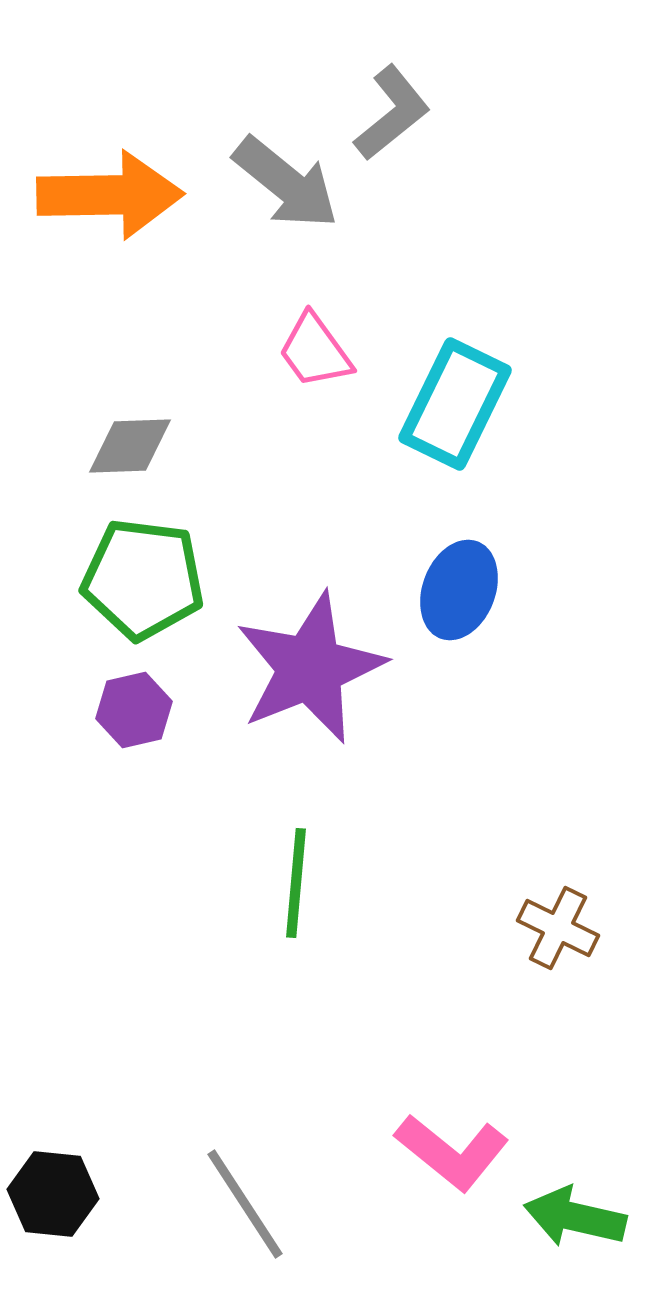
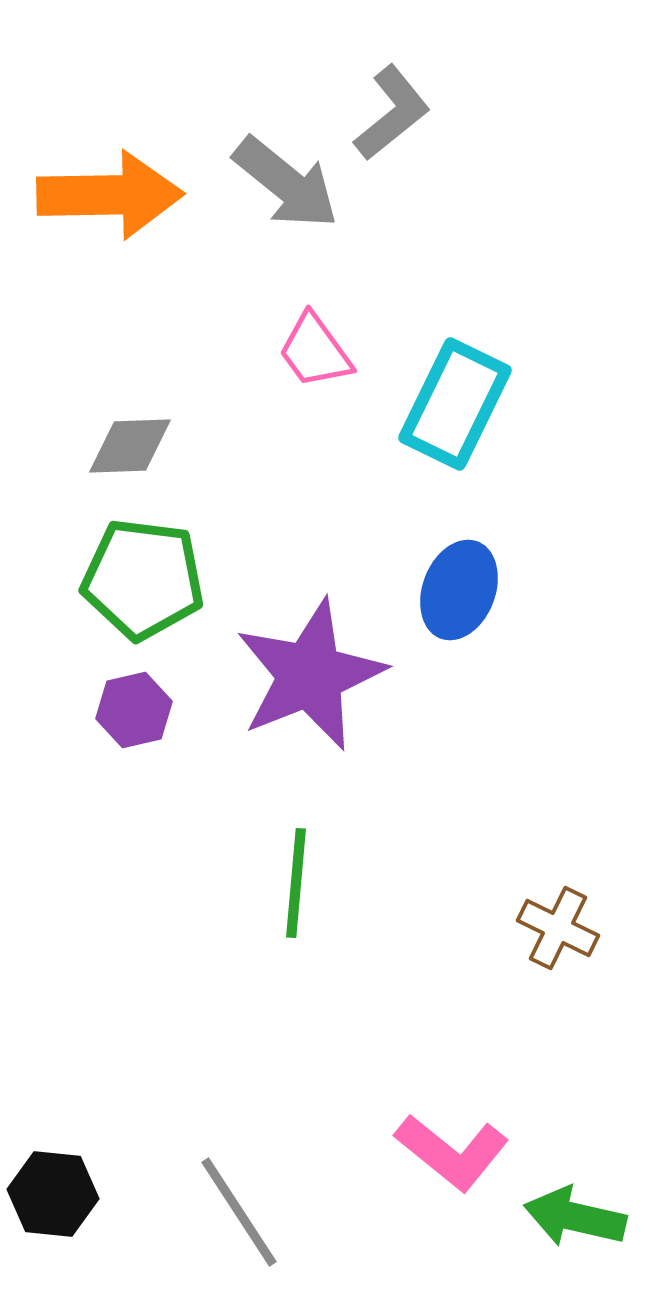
purple star: moved 7 px down
gray line: moved 6 px left, 8 px down
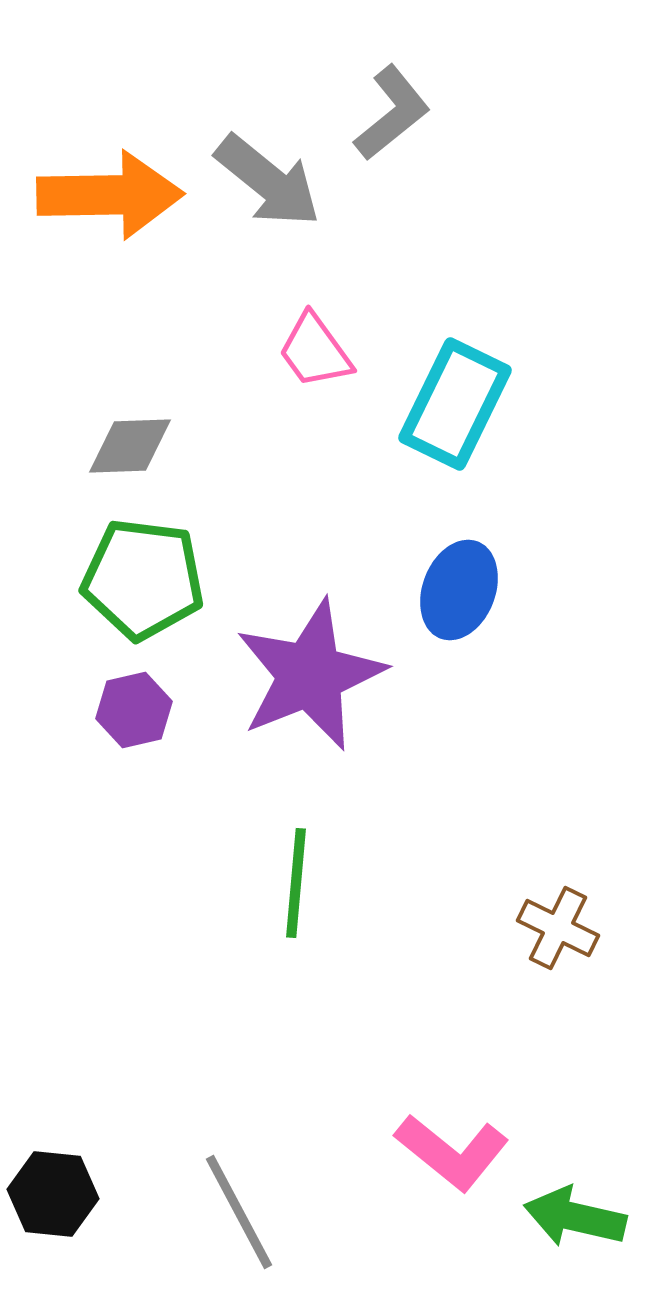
gray arrow: moved 18 px left, 2 px up
gray line: rotated 5 degrees clockwise
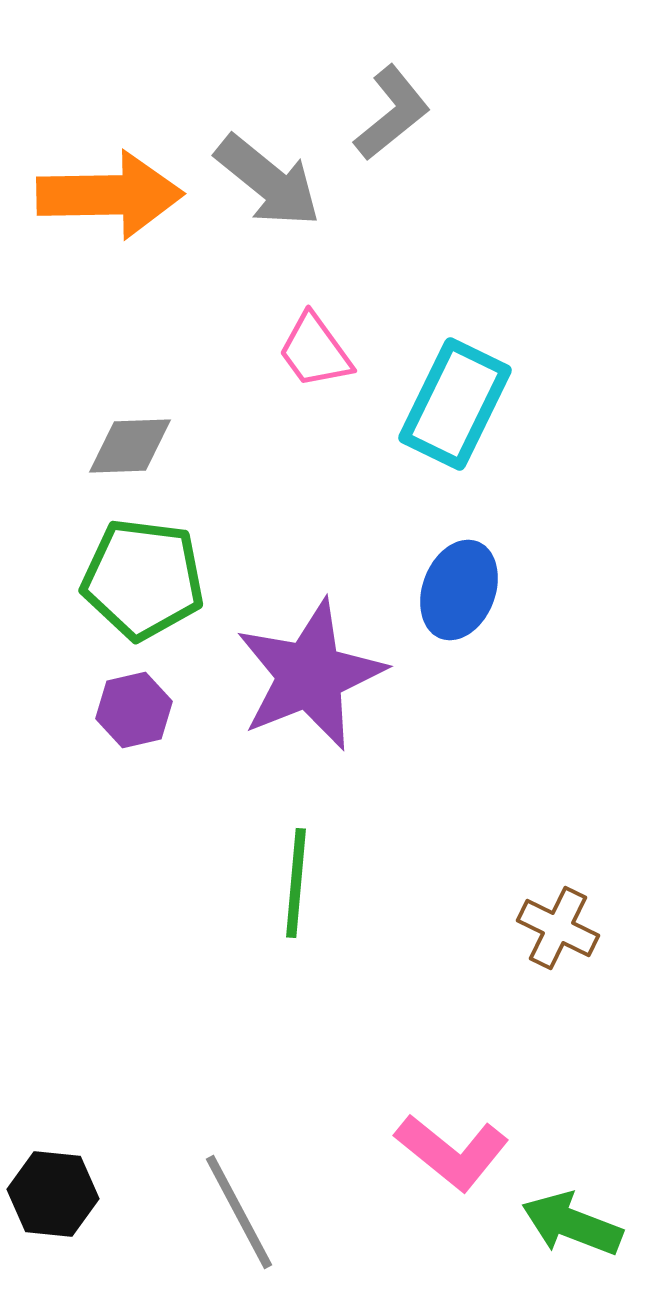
green arrow: moved 3 px left, 7 px down; rotated 8 degrees clockwise
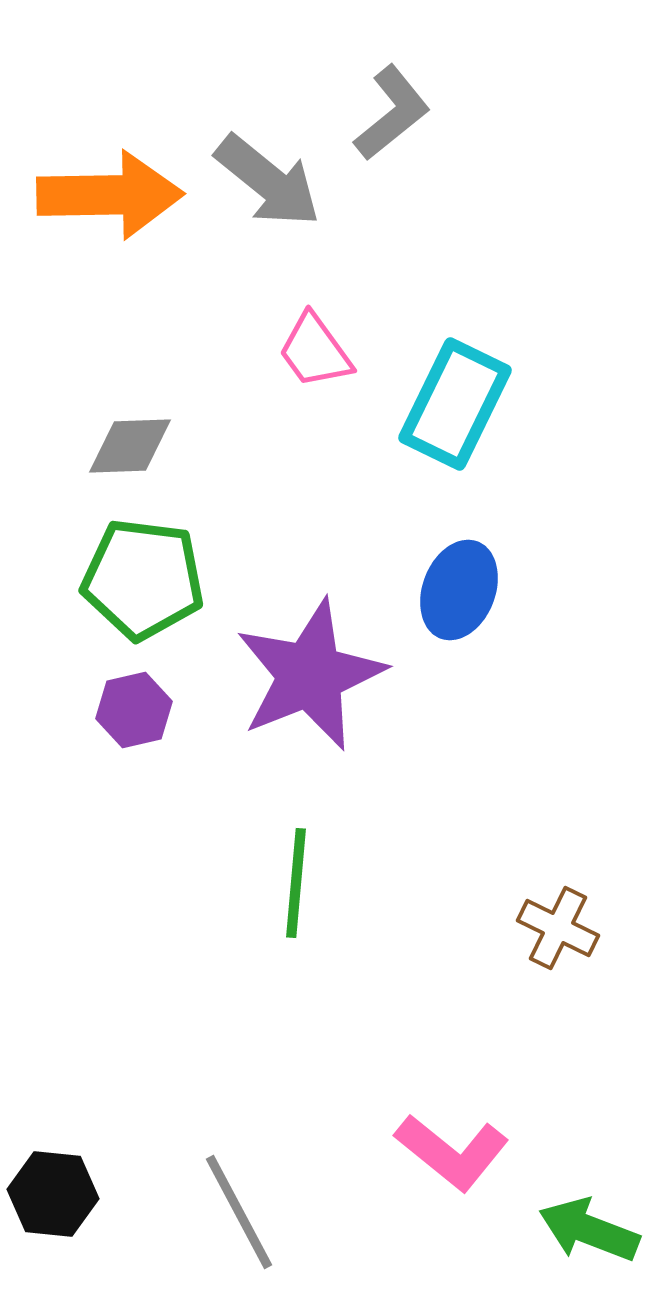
green arrow: moved 17 px right, 6 px down
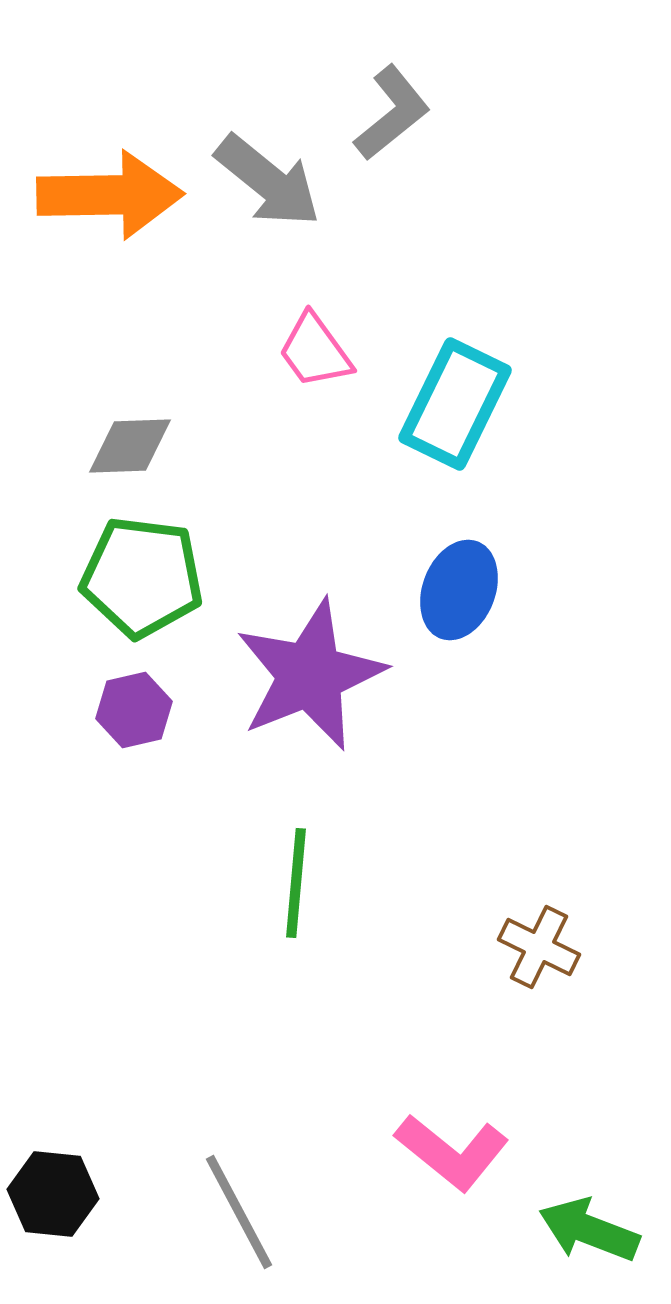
green pentagon: moved 1 px left, 2 px up
brown cross: moved 19 px left, 19 px down
